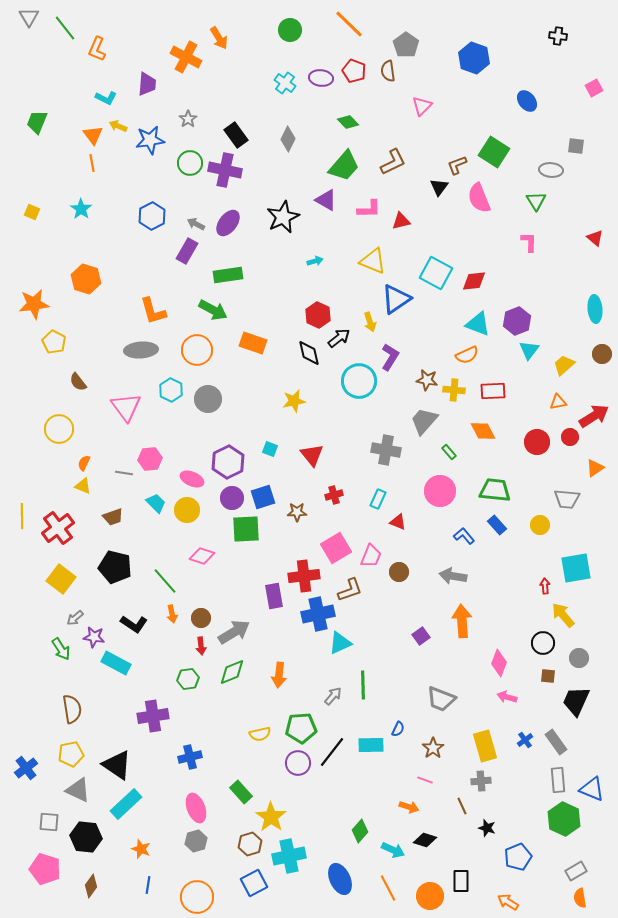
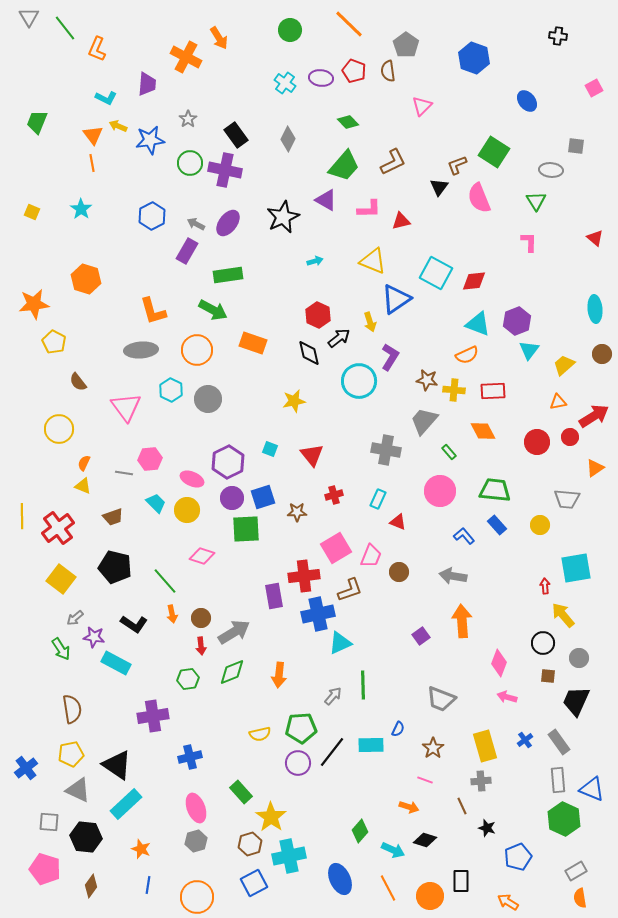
gray rectangle at (556, 742): moved 3 px right
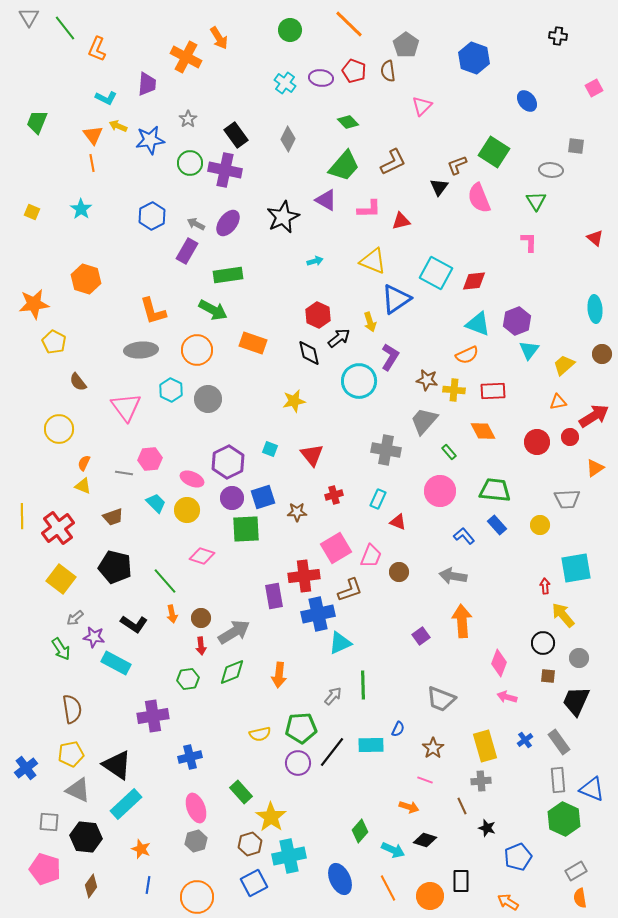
gray trapezoid at (567, 499): rotated 8 degrees counterclockwise
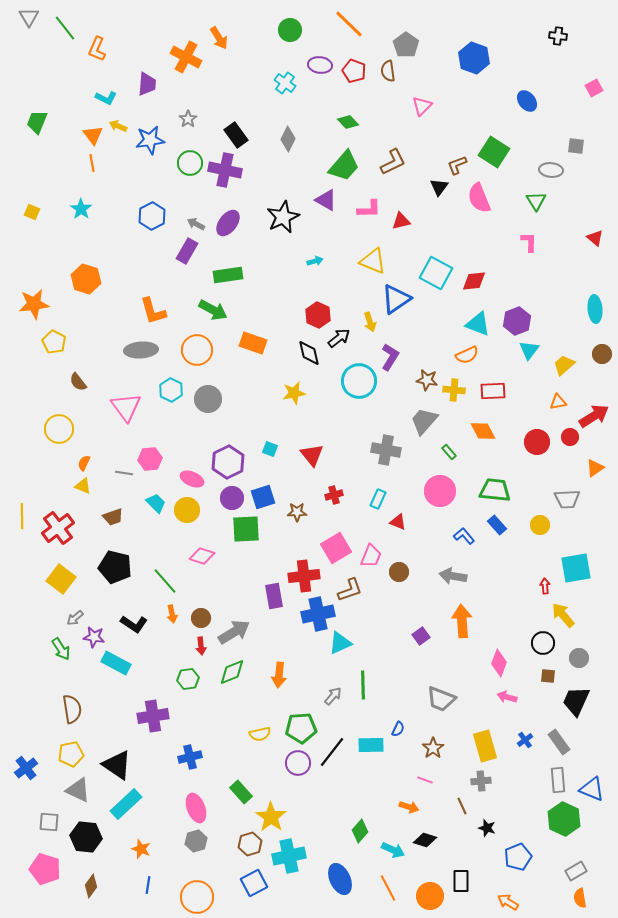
purple ellipse at (321, 78): moved 1 px left, 13 px up
yellow star at (294, 401): moved 8 px up
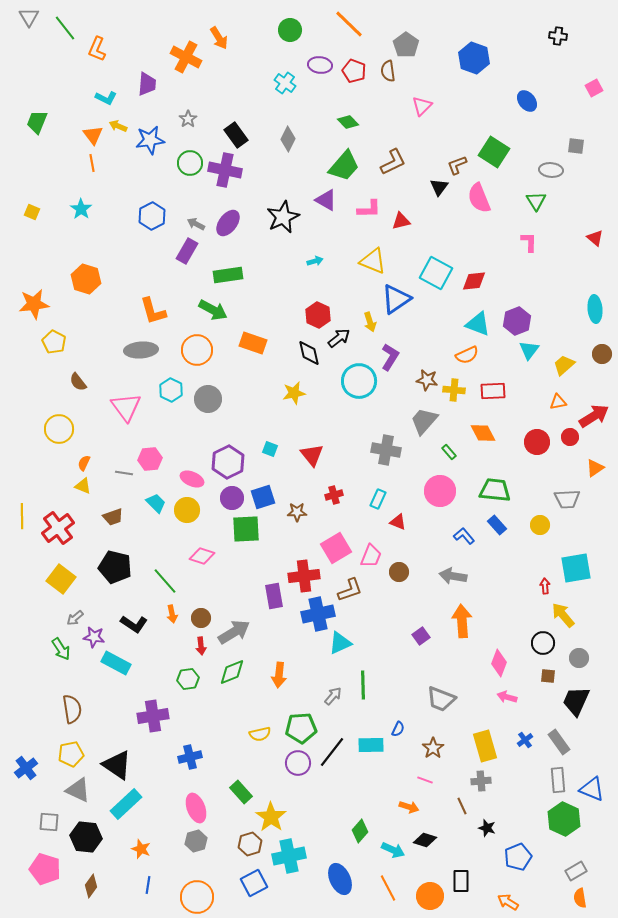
orange diamond at (483, 431): moved 2 px down
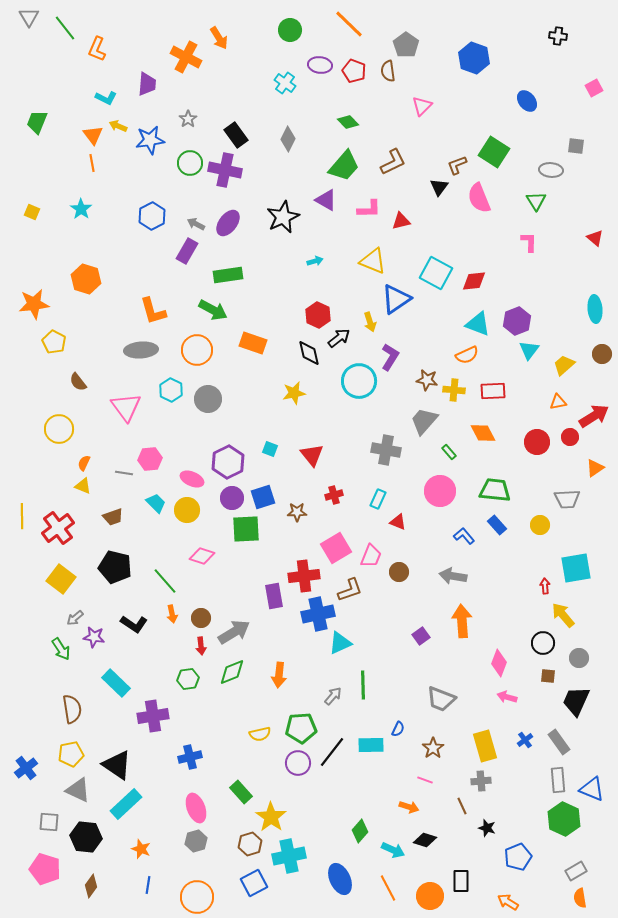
cyan rectangle at (116, 663): moved 20 px down; rotated 16 degrees clockwise
